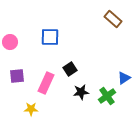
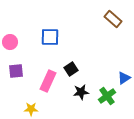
black square: moved 1 px right
purple square: moved 1 px left, 5 px up
pink rectangle: moved 2 px right, 2 px up
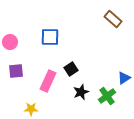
black star: rotated 14 degrees counterclockwise
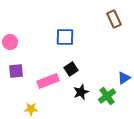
brown rectangle: moved 1 px right; rotated 24 degrees clockwise
blue square: moved 15 px right
pink rectangle: rotated 45 degrees clockwise
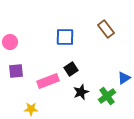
brown rectangle: moved 8 px left, 10 px down; rotated 12 degrees counterclockwise
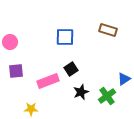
brown rectangle: moved 2 px right, 1 px down; rotated 36 degrees counterclockwise
blue triangle: moved 1 px down
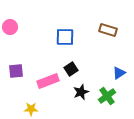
pink circle: moved 15 px up
blue triangle: moved 5 px left, 6 px up
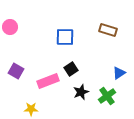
purple square: rotated 35 degrees clockwise
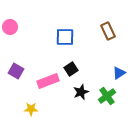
brown rectangle: moved 1 px down; rotated 48 degrees clockwise
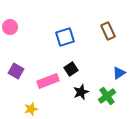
blue square: rotated 18 degrees counterclockwise
yellow star: rotated 16 degrees counterclockwise
